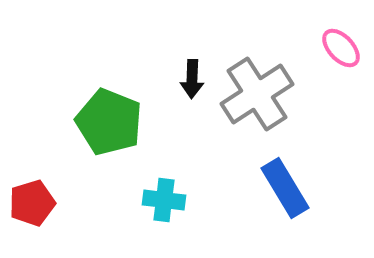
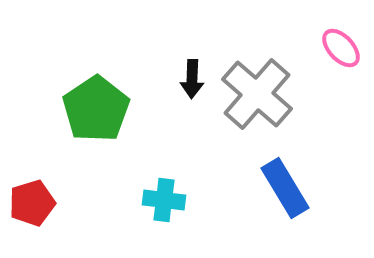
gray cross: rotated 16 degrees counterclockwise
green pentagon: moved 13 px left, 13 px up; rotated 16 degrees clockwise
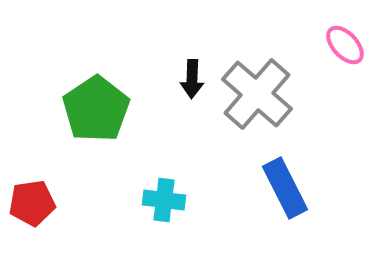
pink ellipse: moved 4 px right, 3 px up
blue rectangle: rotated 4 degrees clockwise
red pentagon: rotated 9 degrees clockwise
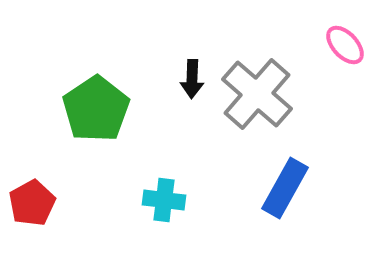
blue rectangle: rotated 56 degrees clockwise
red pentagon: rotated 21 degrees counterclockwise
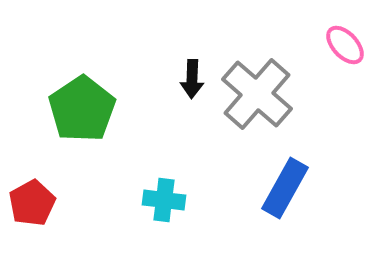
green pentagon: moved 14 px left
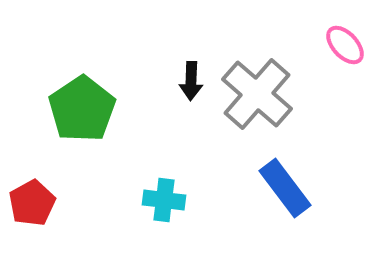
black arrow: moved 1 px left, 2 px down
blue rectangle: rotated 66 degrees counterclockwise
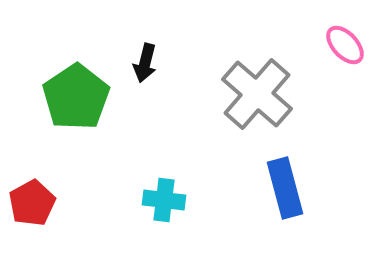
black arrow: moved 46 px left, 18 px up; rotated 12 degrees clockwise
green pentagon: moved 6 px left, 12 px up
blue rectangle: rotated 22 degrees clockwise
